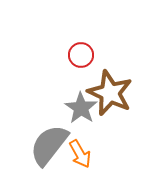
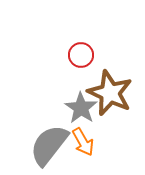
orange arrow: moved 3 px right, 12 px up
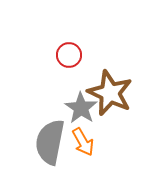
red circle: moved 12 px left
gray semicircle: moved 1 px right, 3 px up; rotated 27 degrees counterclockwise
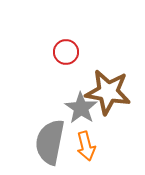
red circle: moved 3 px left, 3 px up
brown star: moved 2 px left, 1 px up; rotated 15 degrees counterclockwise
orange arrow: moved 3 px right, 4 px down; rotated 16 degrees clockwise
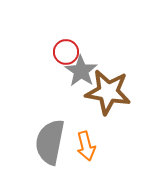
gray star: moved 37 px up
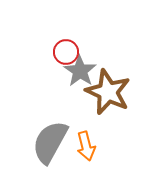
gray star: moved 1 px left
brown star: rotated 15 degrees clockwise
gray semicircle: rotated 18 degrees clockwise
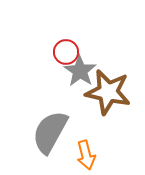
brown star: rotated 12 degrees counterclockwise
gray semicircle: moved 10 px up
orange arrow: moved 9 px down
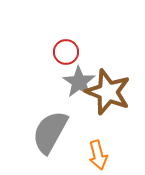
gray star: moved 1 px left, 11 px down
brown star: rotated 9 degrees clockwise
orange arrow: moved 12 px right
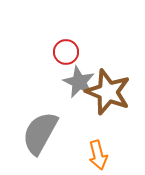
gray star: rotated 8 degrees counterclockwise
gray semicircle: moved 10 px left, 1 px down
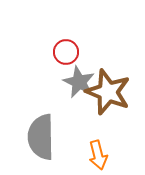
gray semicircle: moved 1 px right, 4 px down; rotated 30 degrees counterclockwise
